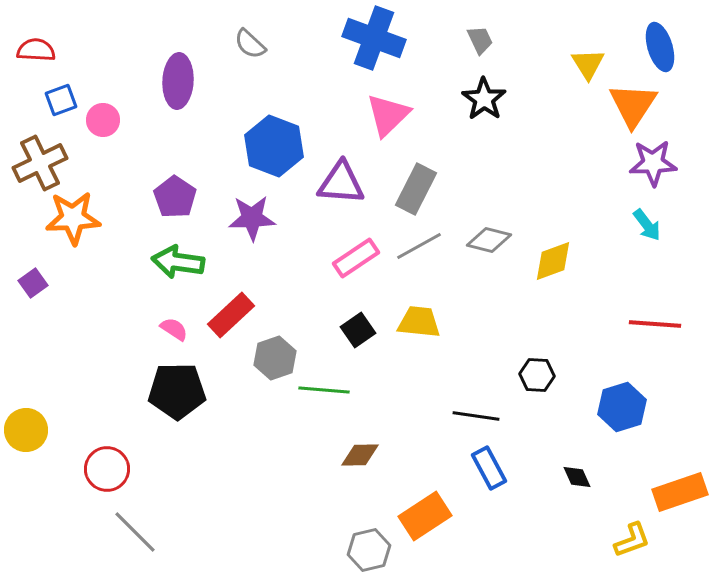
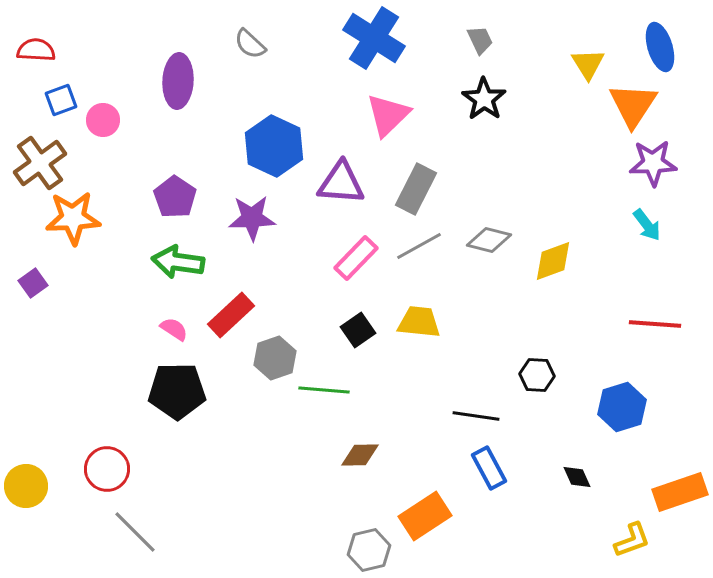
blue cross at (374, 38): rotated 12 degrees clockwise
blue hexagon at (274, 146): rotated 4 degrees clockwise
brown cross at (40, 163): rotated 10 degrees counterclockwise
pink rectangle at (356, 258): rotated 12 degrees counterclockwise
yellow circle at (26, 430): moved 56 px down
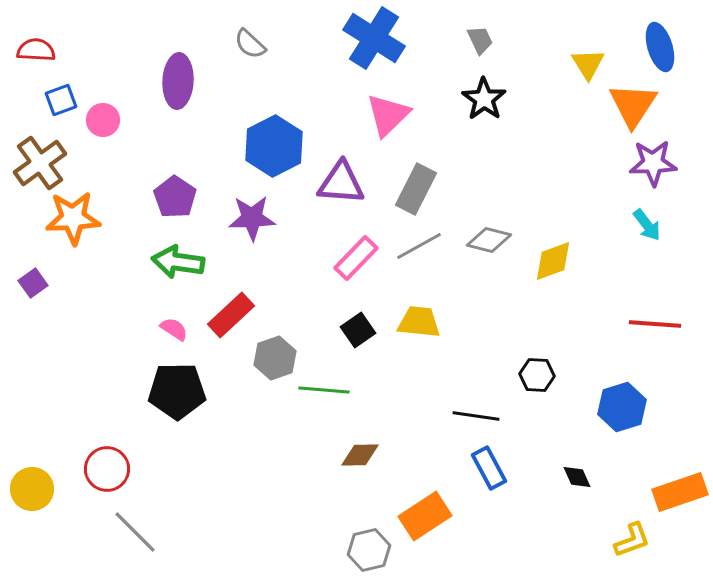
blue hexagon at (274, 146): rotated 8 degrees clockwise
yellow circle at (26, 486): moved 6 px right, 3 px down
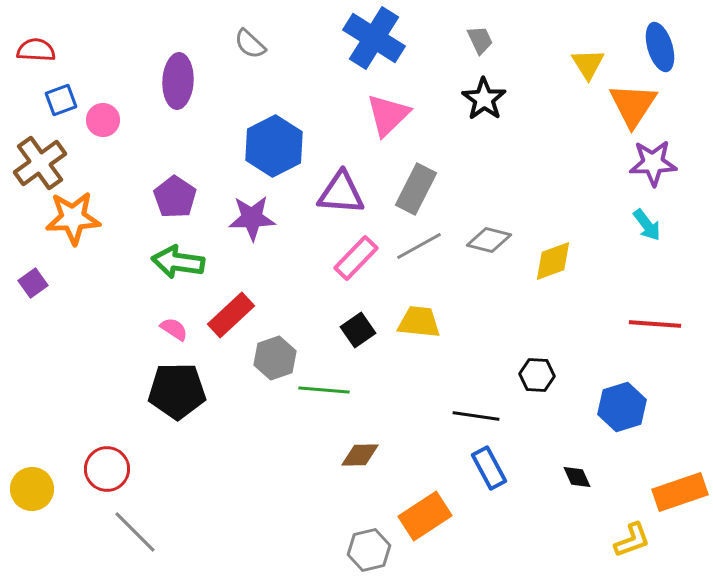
purple triangle at (341, 183): moved 10 px down
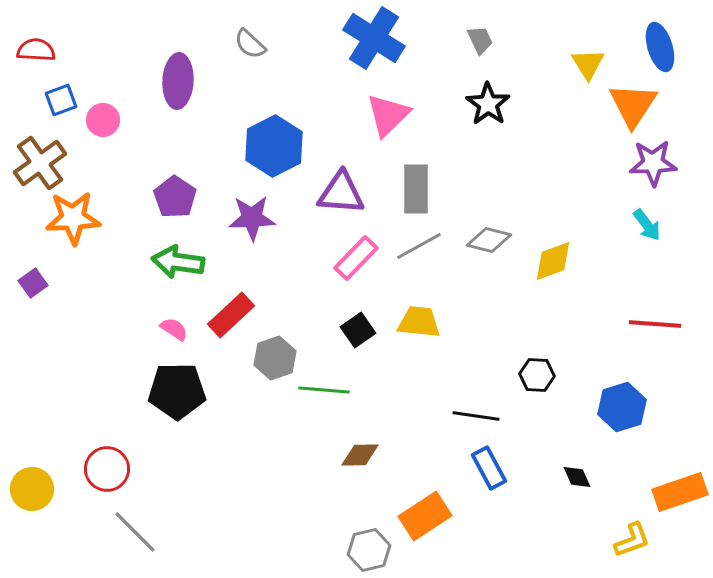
black star at (484, 99): moved 4 px right, 5 px down
gray rectangle at (416, 189): rotated 27 degrees counterclockwise
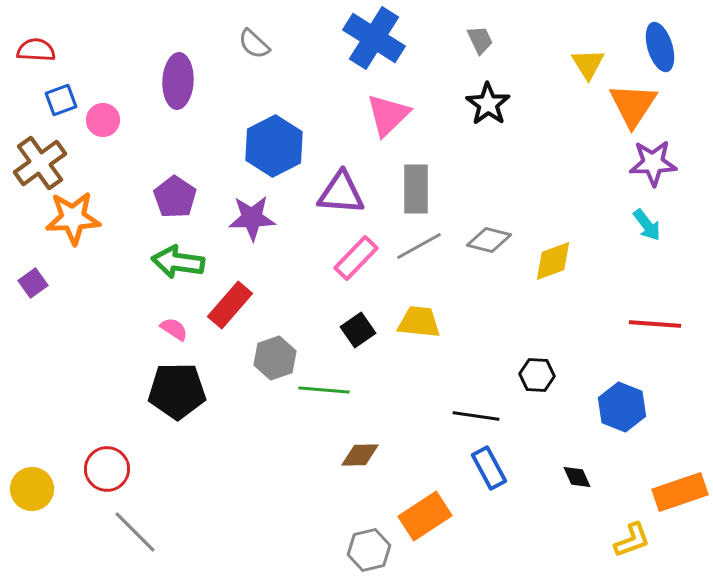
gray semicircle at (250, 44): moved 4 px right
red rectangle at (231, 315): moved 1 px left, 10 px up; rotated 6 degrees counterclockwise
blue hexagon at (622, 407): rotated 21 degrees counterclockwise
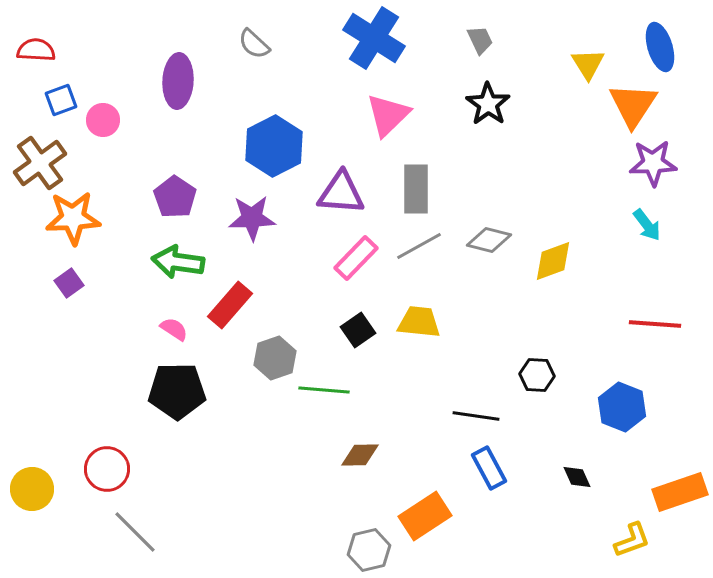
purple square at (33, 283): moved 36 px right
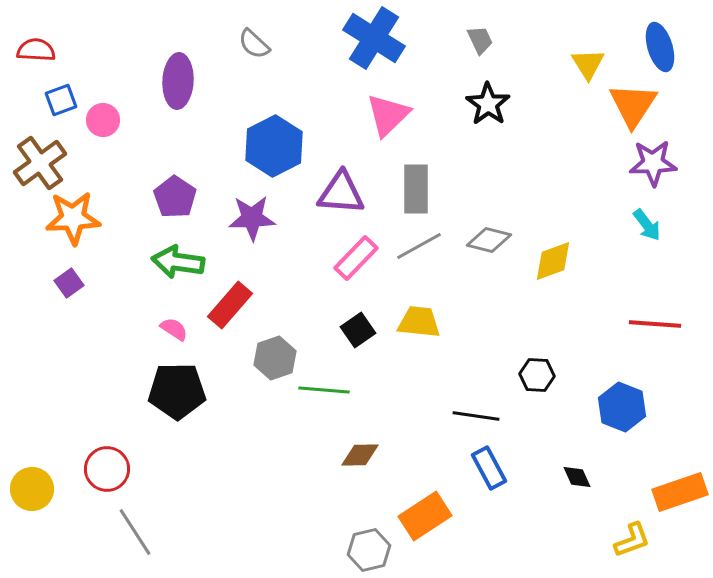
gray line at (135, 532): rotated 12 degrees clockwise
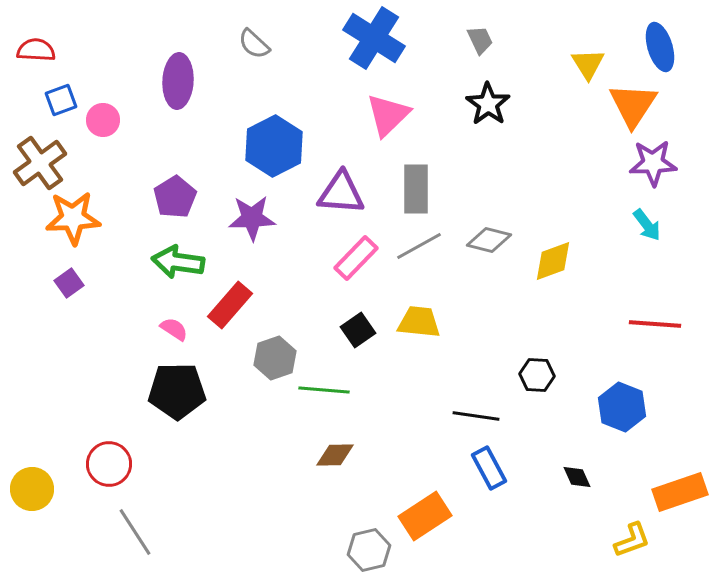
purple pentagon at (175, 197): rotated 6 degrees clockwise
brown diamond at (360, 455): moved 25 px left
red circle at (107, 469): moved 2 px right, 5 px up
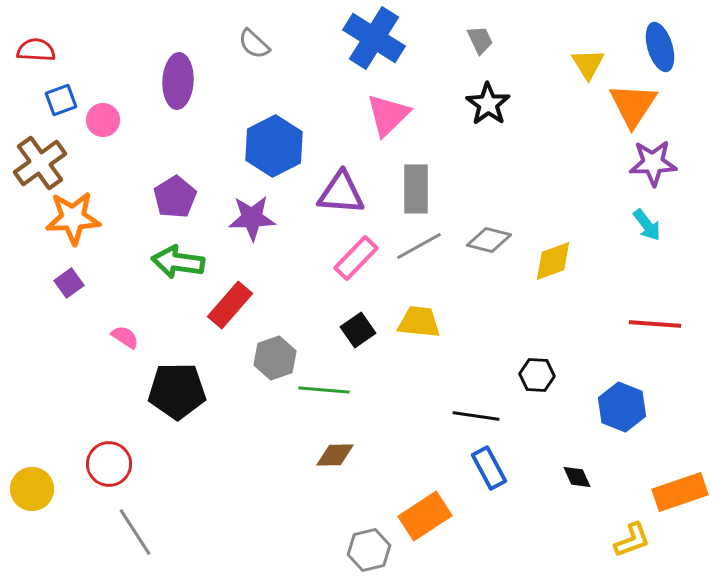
pink semicircle at (174, 329): moved 49 px left, 8 px down
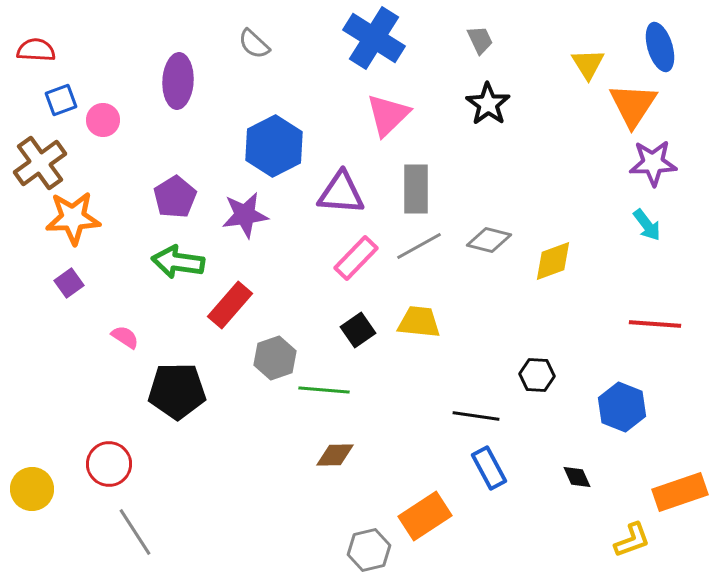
purple star at (252, 218): moved 7 px left, 3 px up; rotated 6 degrees counterclockwise
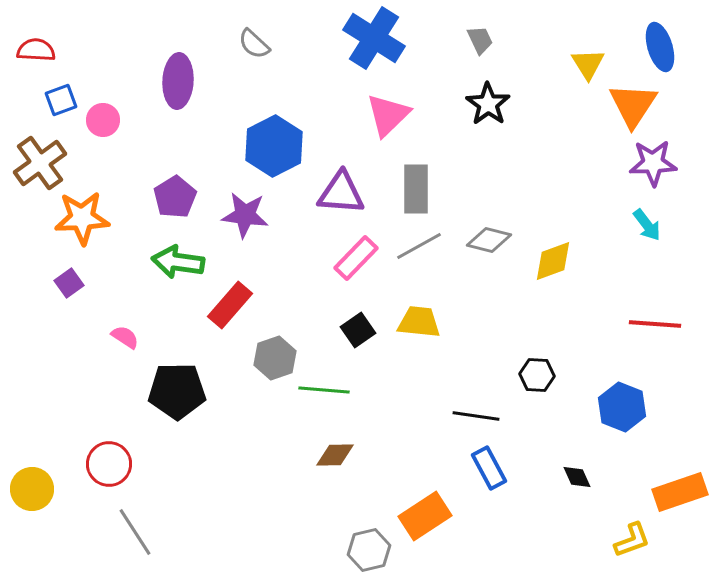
purple star at (245, 215): rotated 15 degrees clockwise
orange star at (73, 218): moved 9 px right
